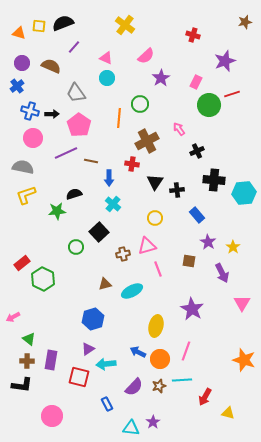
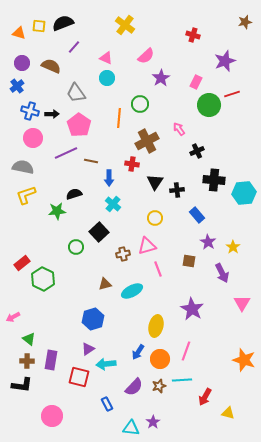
blue arrow at (138, 352): rotated 84 degrees counterclockwise
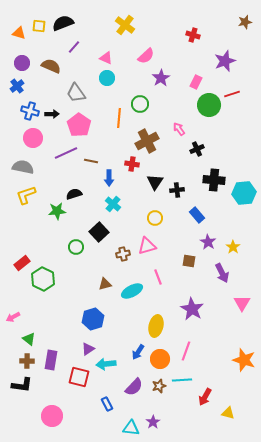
black cross at (197, 151): moved 2 px up
pink line at (158, 269): moved 8 px down
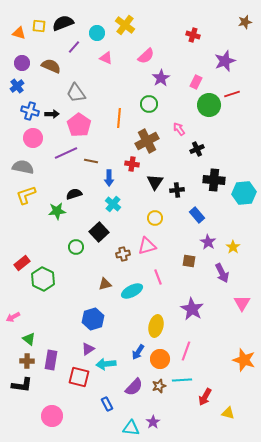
cyan circle at (107, 78): moved 10 px left, 45 px up
green circle at (140, 104): moved 9 px right
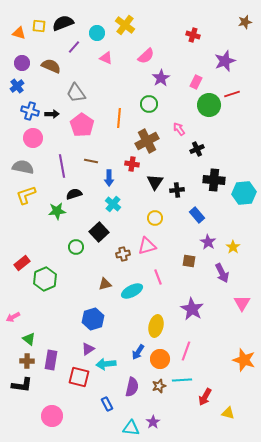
pink pentagon at (79, 125): moved 3 px right
purple line at (66, 153): moved 4 px left, 13 px down; rotated 75 degrees counterclockwise
green hexagon at (43, 279): moved 2 px right; rotated 10 degrees clockwise
purple semicircle at (134, 387): moved 2 px left; rotated 30 degrees counterclockwise
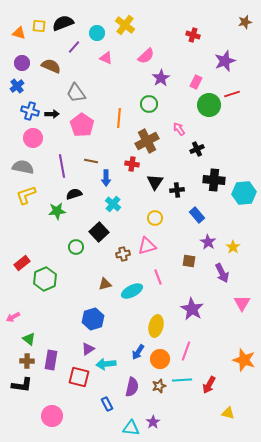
blue arrow at (109, 178): moved 3 px left
red arrow at (205, 397): moved 4 px right, 12 px up
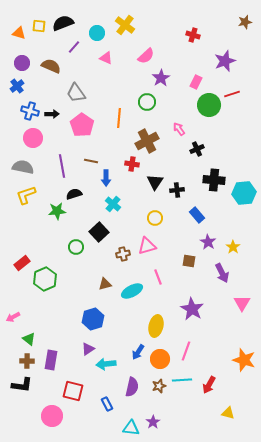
green circle at (149, 104): moved 2 px left, 2 px up
red square at (79, 377): moved 6 px left, 14 px down
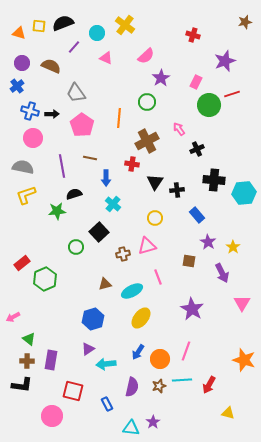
brown line at (91, 161): moved 1 px left, 3 px up
yellow ellipse at (156, 326): moved 15 px left, 8 px up; rotated 25 degrees clockwise
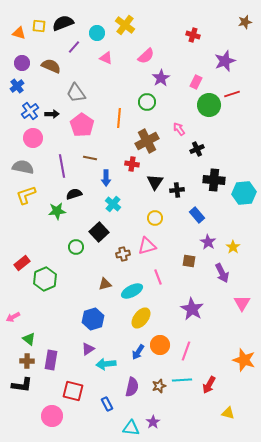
blue cross at (30, 111): rotated 36 degrees clockwise
orange circle at (160, 359): moved 14 px up
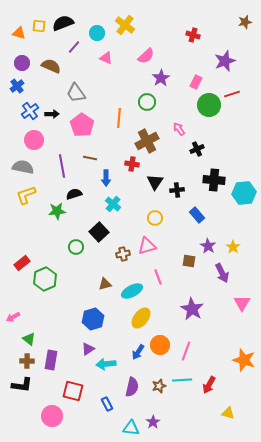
pink circle at (33, 138): moved 1 px right, 2 px down
purple star at (208, 242): moved 4 px down
